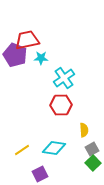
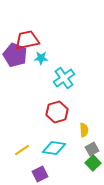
red hexagon: moved 4 px left, 7 px down; rotated 15 degrees counterclockwise
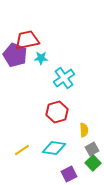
purple square: moved 29 px right
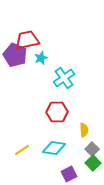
cyan star: rotated 24 degrees counterclockwise
red hexagon: rotated 15 degrees clockwise
gray square: rotated 16 degrees counterclockwise
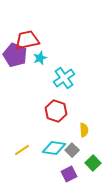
cyan star: moved 1 px left
red hexagon: moved 1 px left, 1 px up; rotated 20 degrees clockwise
gray square: moved 20 px left, 1 px down
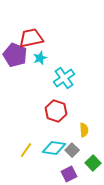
red trapezoid: moved 4 px right, 2 px up
yellow line: moved 4 px right; rotated 21 degrees counterclockwise
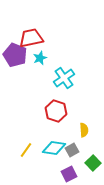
gray square: rotated 16 degrees clockwise
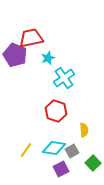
cyan star: moved 8 px right
gray square: moved 1 px down
purple square: moved 8 px left, 5 px up
